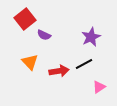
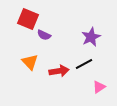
red square: moved 3 px right; rotated 30 degrees counterclockwise
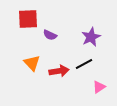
red square: rotated 25 degrees counterclockwise
purple semicircle: moved 6 px right
orange triangle: moved 2 px right, 1 px down
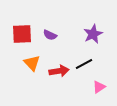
red square: moved 6 px left, 15 px down
purple star: moved 2 px right, 3 px up
